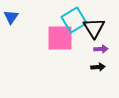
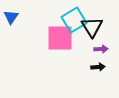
black triangle: moved 2 px left, 1 px up
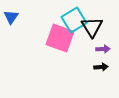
pink square: rotated 20 degrees clockwise
purple arrow: moved 2 px right
black arrow: moved 3 px right
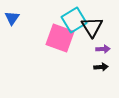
blue triangle: moved 1 px right, 1 px down
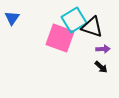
black triangle: rotated 40 degrees counterclockwise
black arrow: rotated 48 degrees clockwise
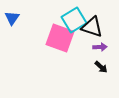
purple arrow: moved 3 px left, 2 px up
